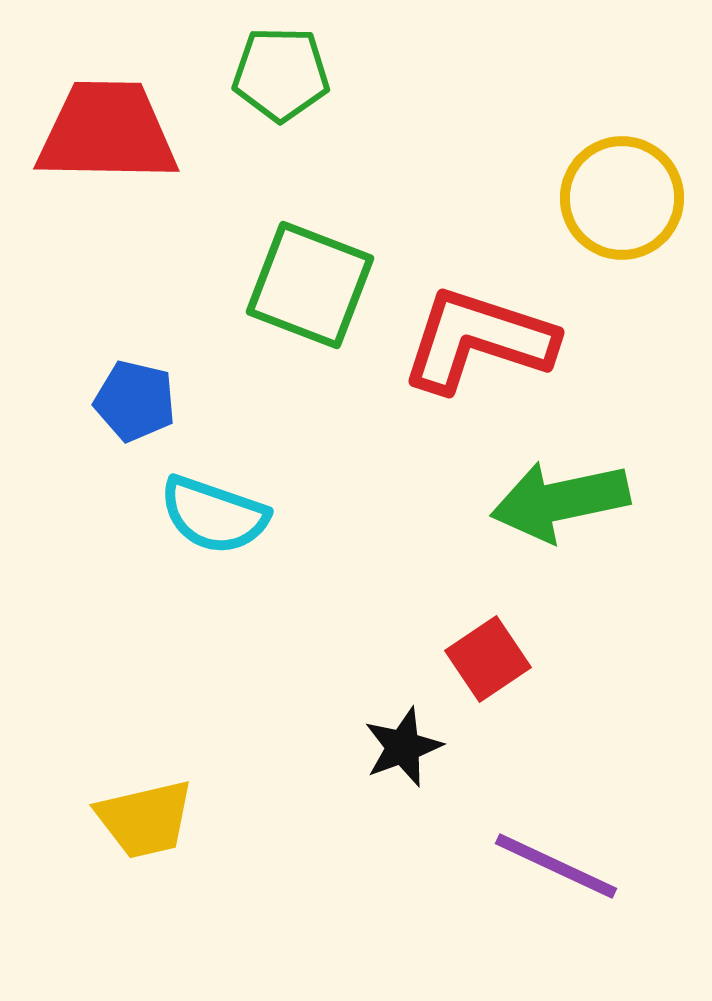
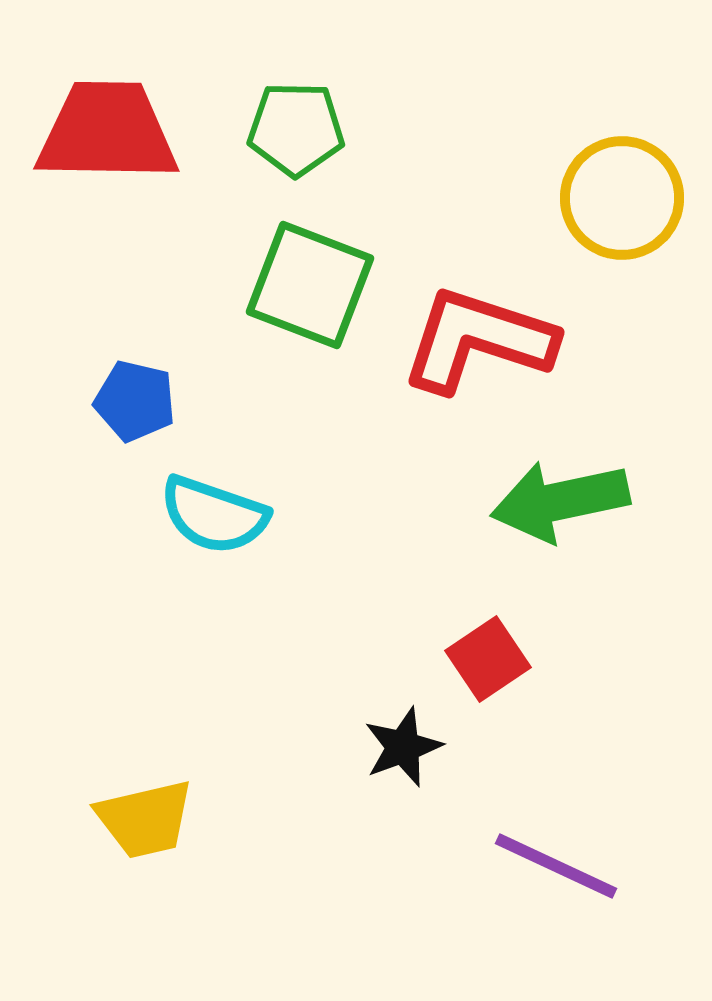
green pentagon: moved 15 px right, 55 px down
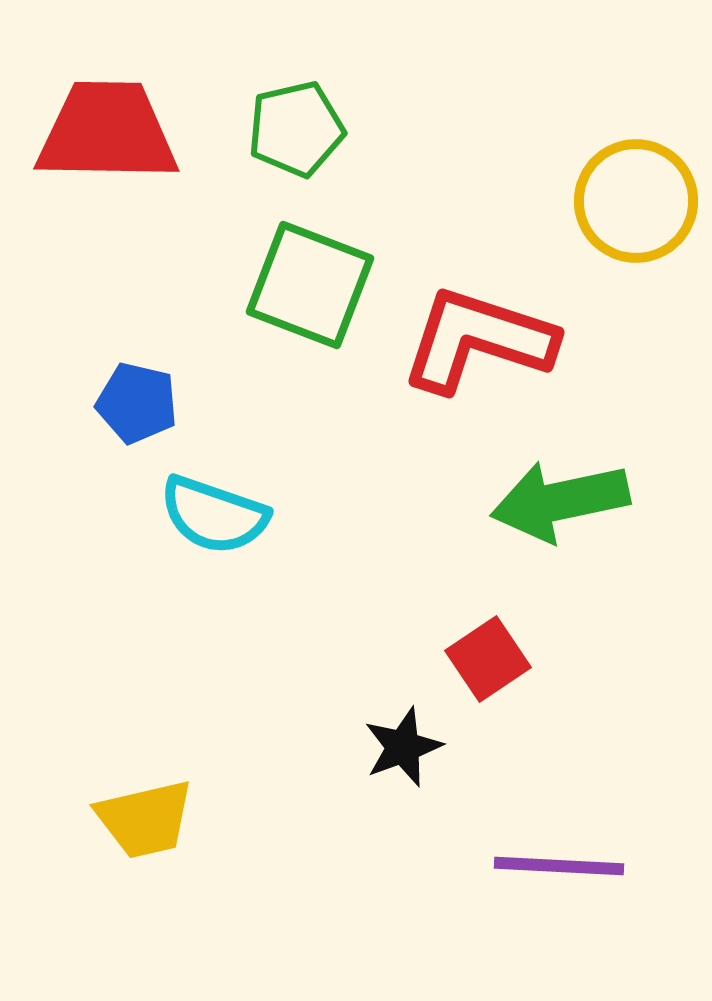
green pentagon: rotated 14 degrees counterclockwise
yellow circle: moved 14 px right, 3 px down
blue pentagon: moved 2 px right, 2 px down
purple line: moved 3 px right; rotated 22 degrees counterclockwise
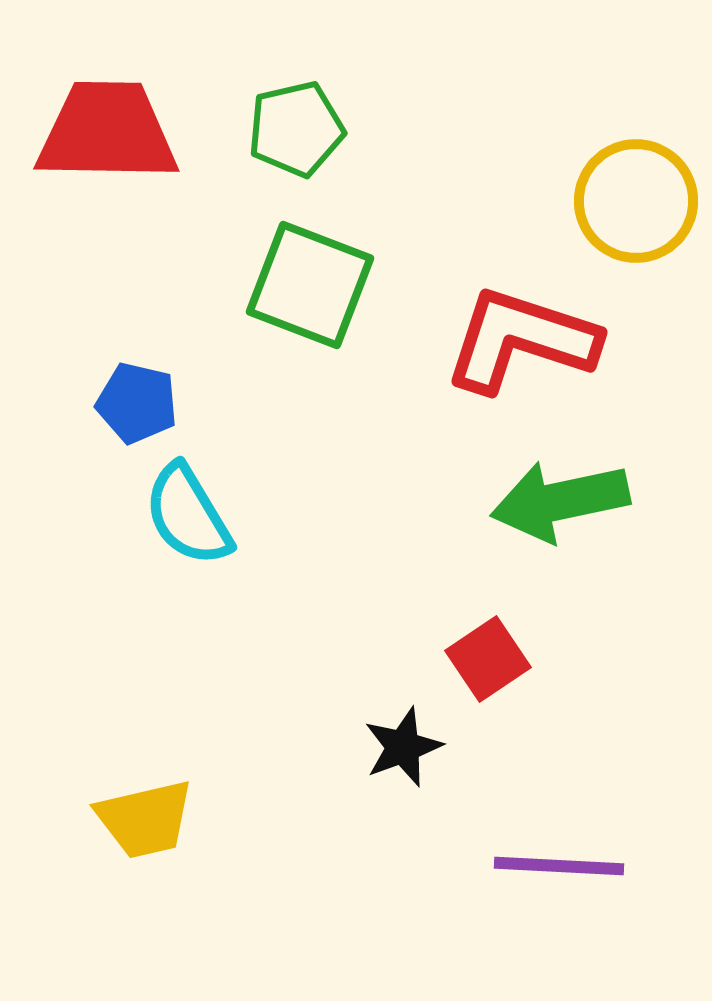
red L-shape: moved 43 px right
cyan semicircle: moved 26 px left; rotated 40 degrees clockwise
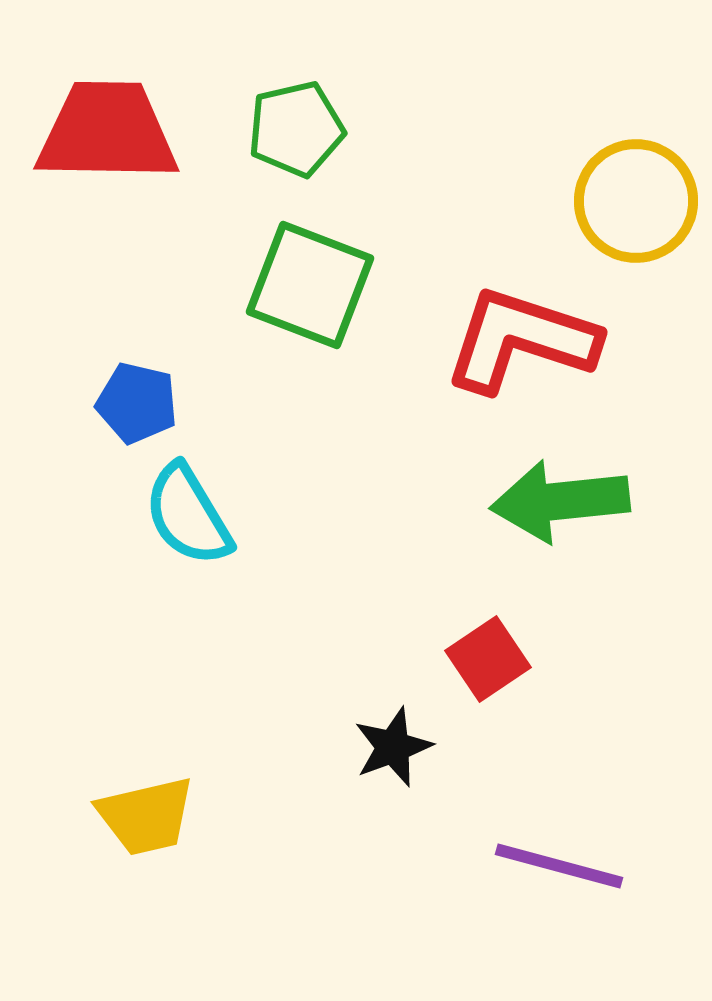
green arrow: rotated 6 degrees clockwise
black star: moved 10 px left
yellow trapezoid: moved 1 px right, 3 px up
purple line: rotated 12 degrees clockwise
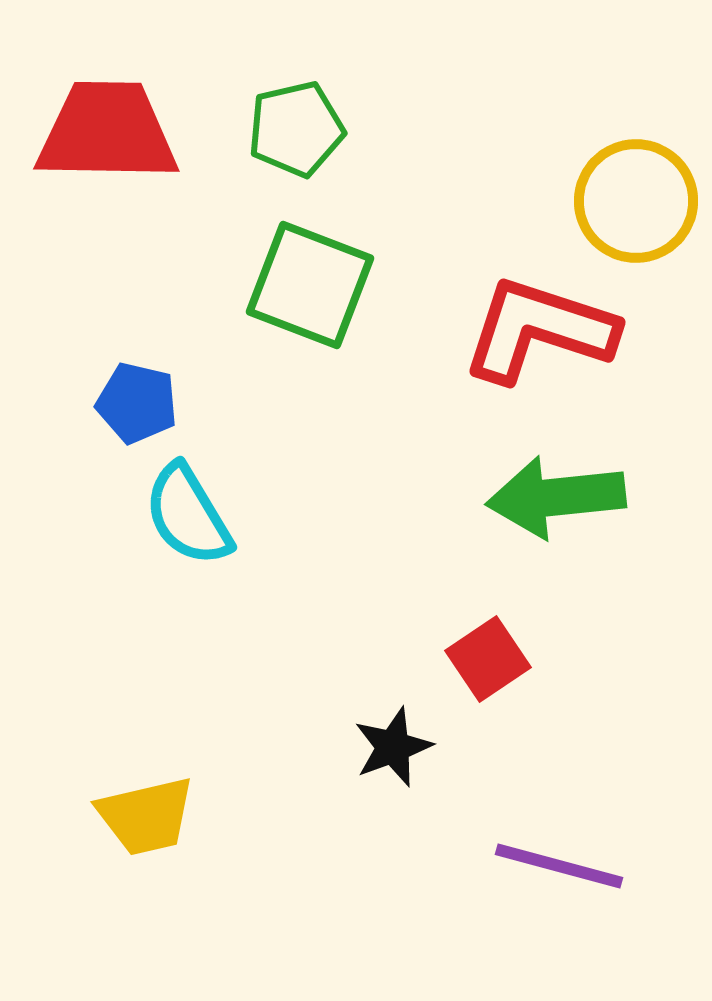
red L-shape: moved 18 px right, 10 px up
green arrow: moved 4 px left, 4 px up
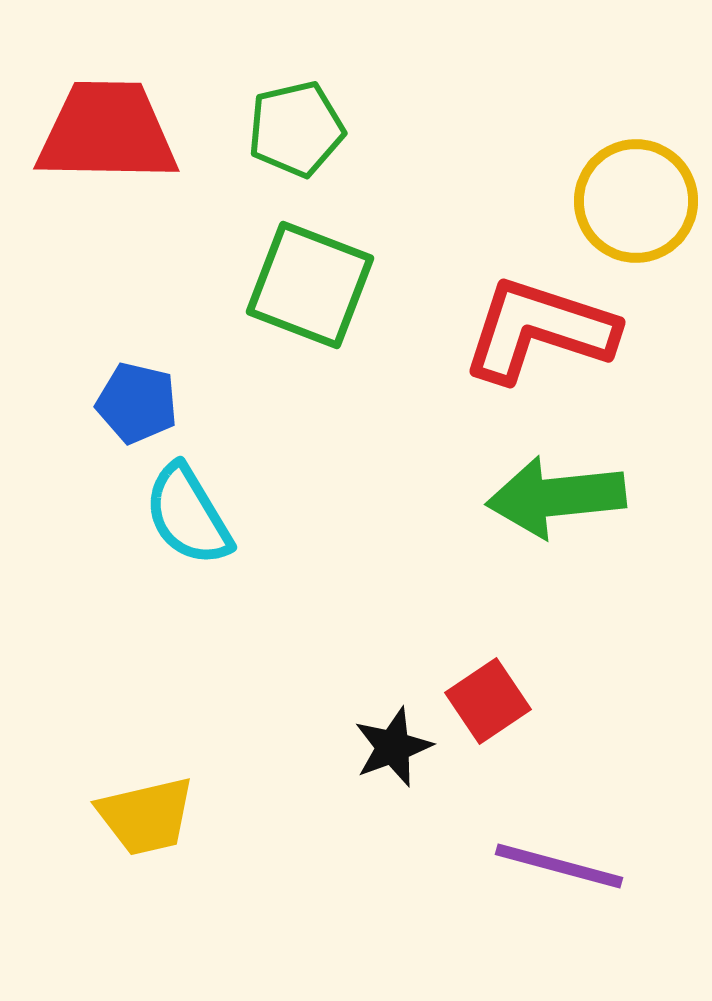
red square: moved 42 px down
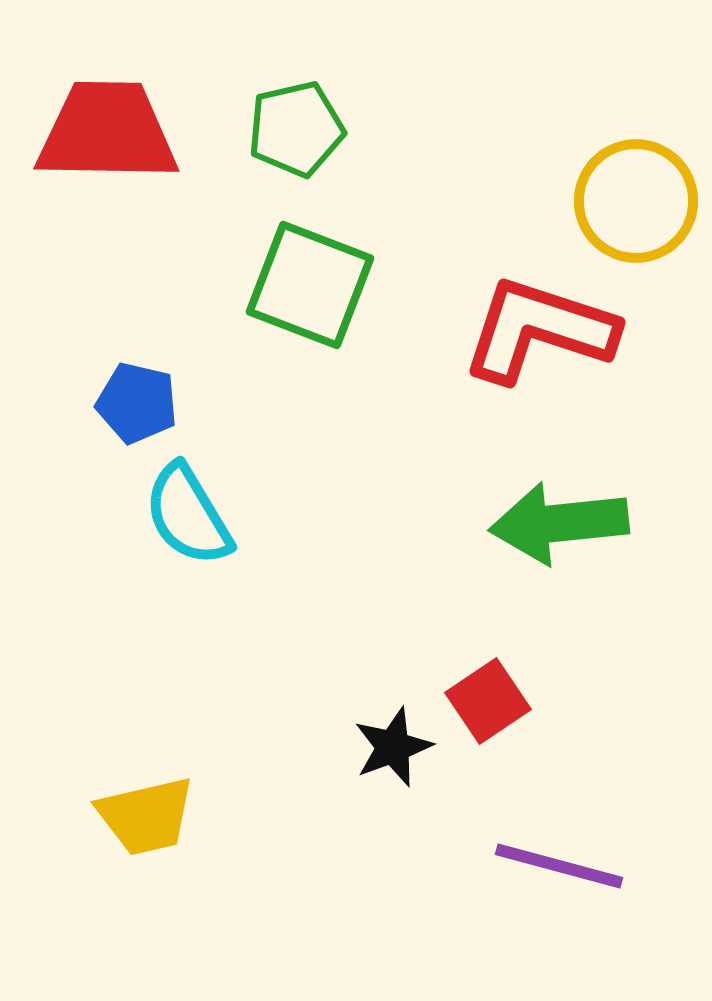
green arrow: moved 3 px right, 26 px down
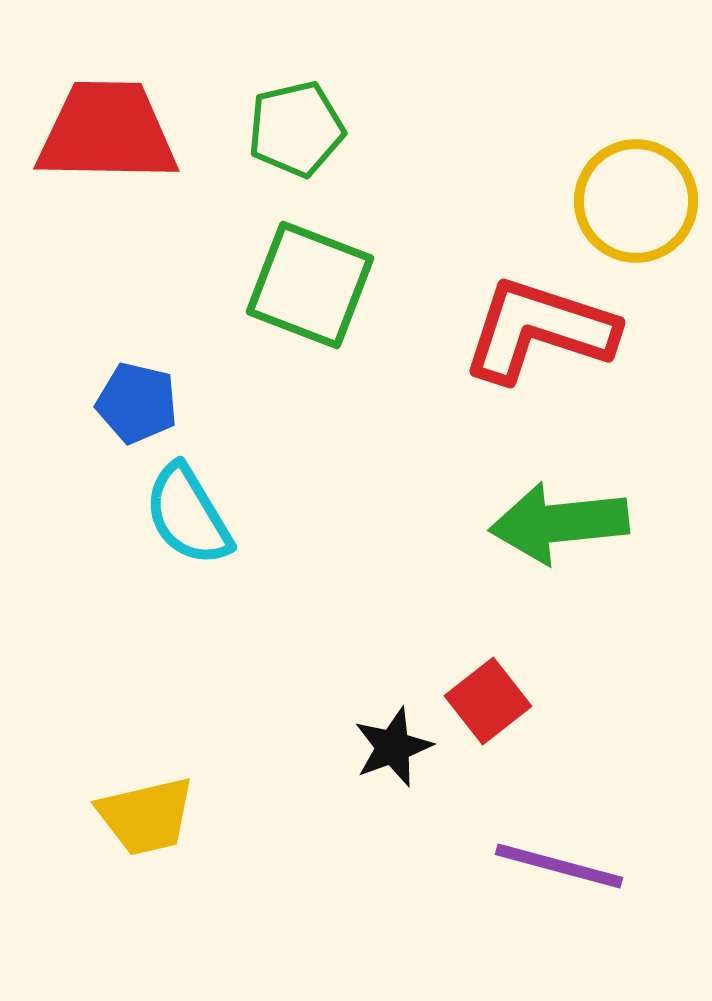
red square: rotated 4 degrees counterclockwise
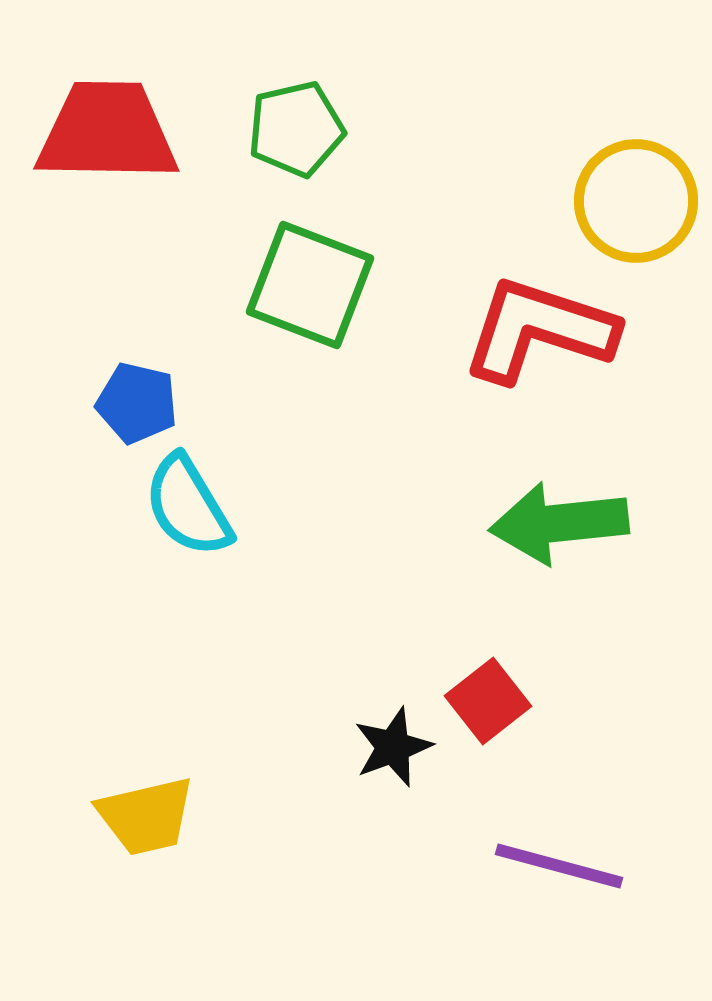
cyan semicircle: moved 9 px up
